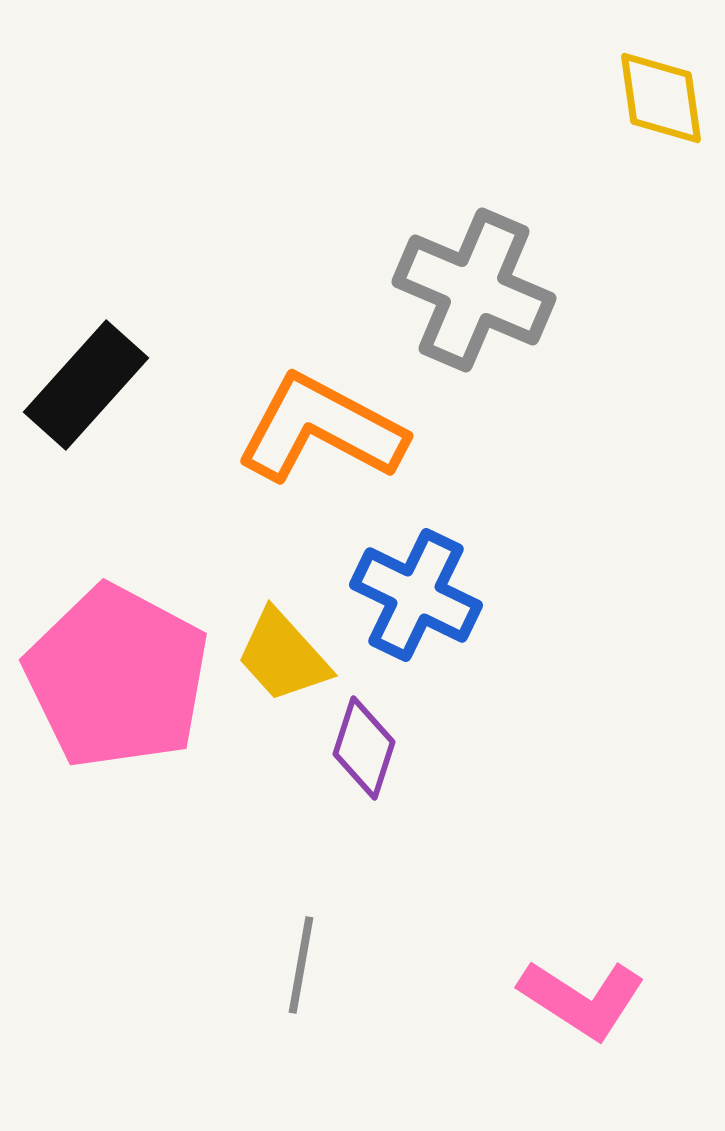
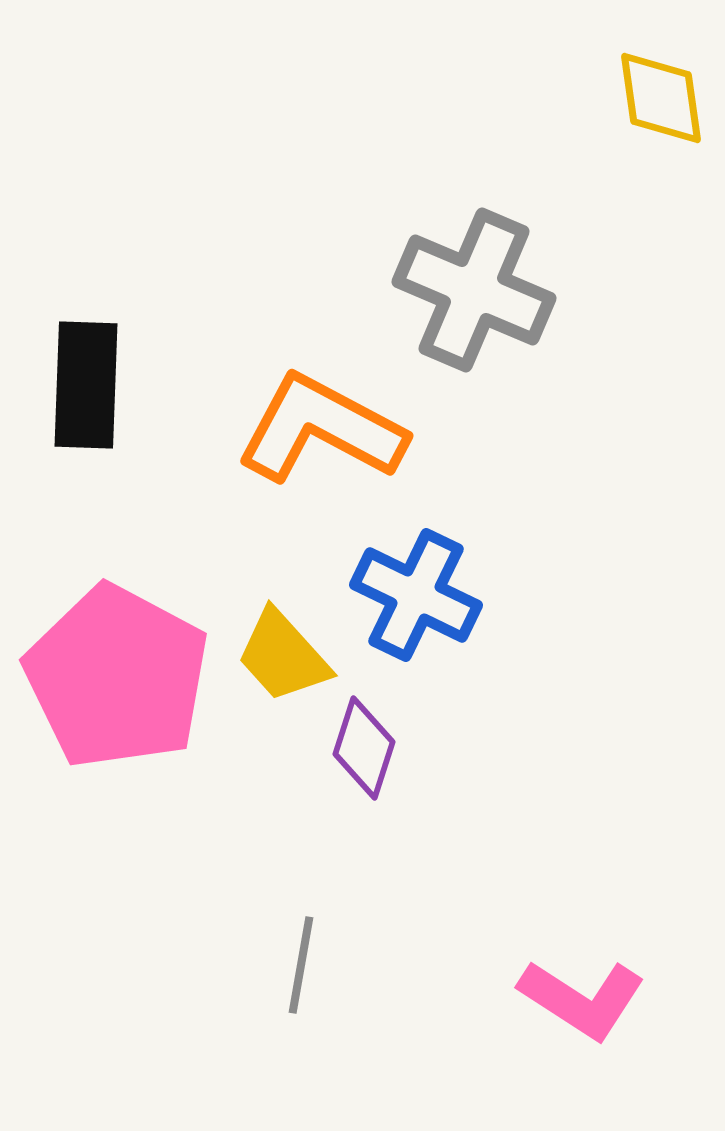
black rectangle: rotated 40 degrees counterclockwise
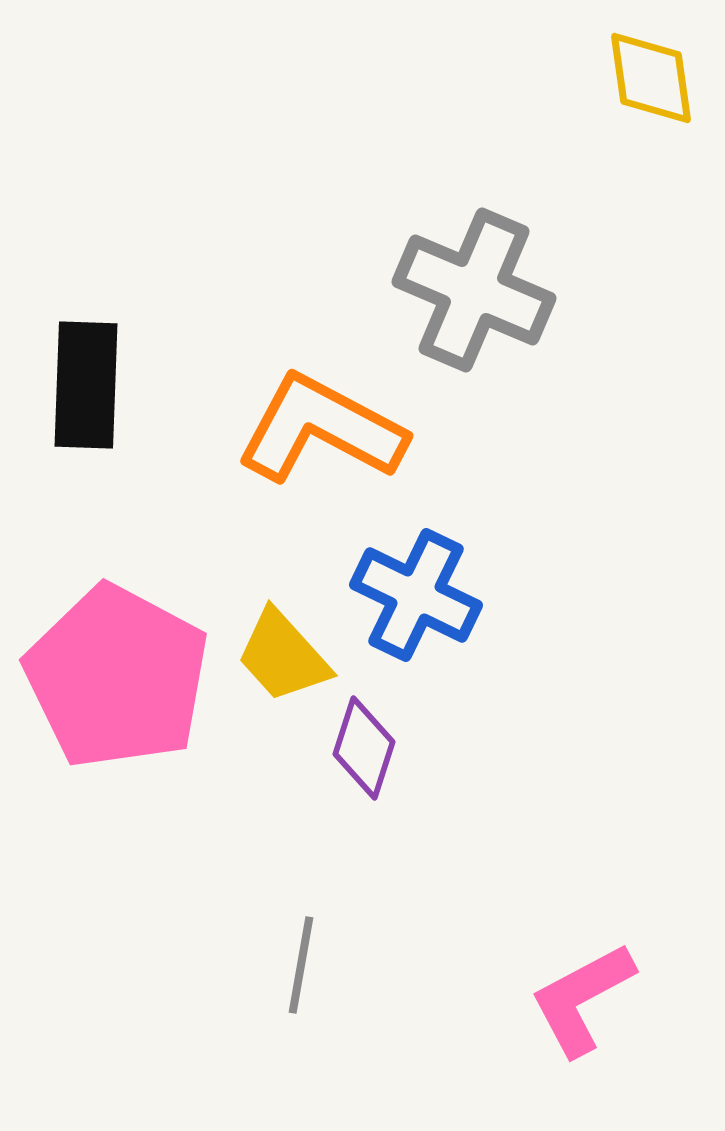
yellow diamond: moved 10 px left, 20 px up
pink L-shape: rotated 119 degrees clockwise
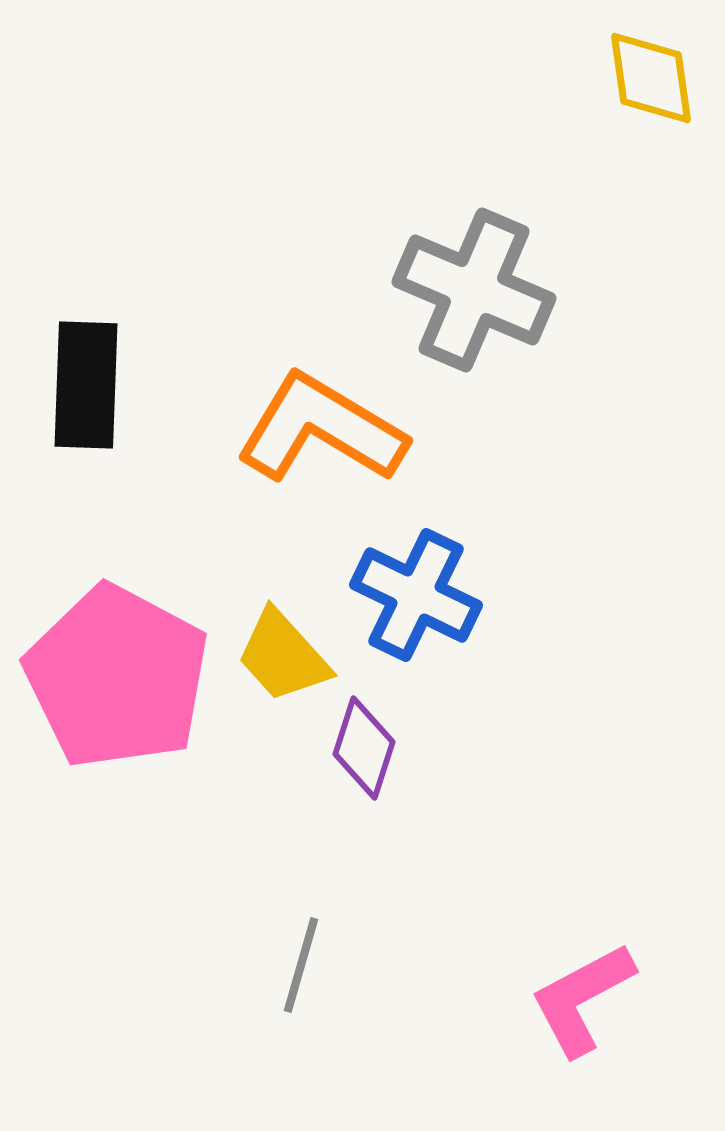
orange L-shape: rotated 3 degrees clockwise
gray line: rotated 6 degrees clockwise
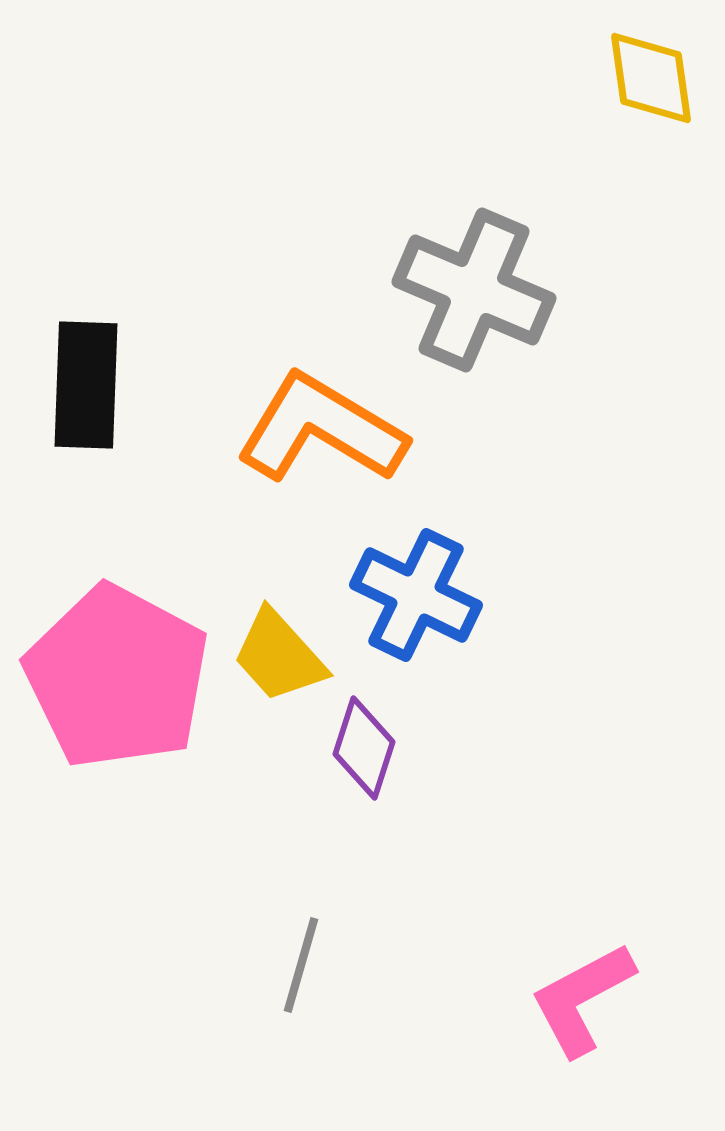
yellow trapezoid: moved 4 px left
